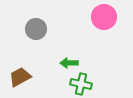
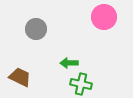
brown trapezoid: rotated 55 degrees clockwise
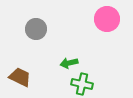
pink circle: moved 3 px right, 2 px down
green arrow: rotated 12 degrees counterclockwise
green cross: moved 1 px right
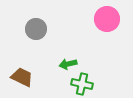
green arrow: moved 1 px left, 1 px down
brown trapezoid: moved 2 px right
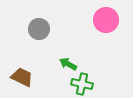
pink circle: moved 1 px left, 1 px down
gray circle: moved 3 px right
green arrow: rotated 42 degrees clockwise
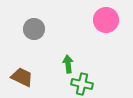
gray circle: moved 5 px left
green arrow: rotated 54 degrees clockwise
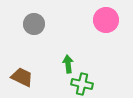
gray circle: moved 5 px up
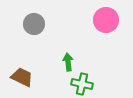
green arrow: moved 2 px up
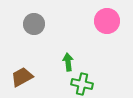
pink circle: moved 1 px right, 1 px down
brown trapezoid: rotated 55 degrees counterclockwise
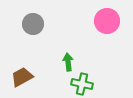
gray circle: moved 1 px left
